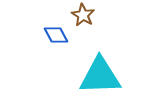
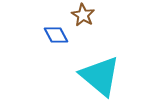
cyan triangle: rotated 42 degrees clockwise
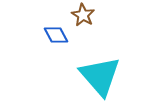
cyan triangle: rotated 9 degrees clockwise
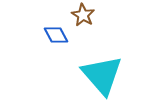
cyan triangle: moved 2 px right, 1 px up
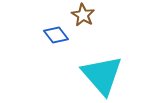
blue diamond: rotated 10 degrees counterclockwise
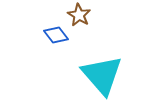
brown star: moved 4 px left
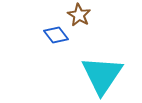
cyan triangle: rotated 15 degrees clockwise
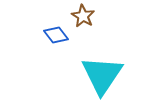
brown star: moved 4 px right, 1 px down
